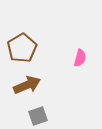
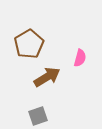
brown pentagon: moved 7 px right, 4 px up
brown arrow: moved 20 px right, 8 px up; rotated 8 degrees counterclockwise
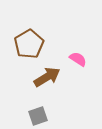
pink semicircle: moved 2 px left, 1 px down; rotated 72 degrees counterclockwise
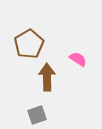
brown arrow: rotated 60 degrees counterclockwise
gray square: moved 1 px left, 1 px up
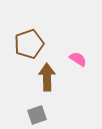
brown pentagon: rotated 12 degrees clockwise
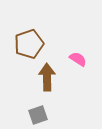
gray square: moved 1 px right
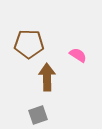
brown pentagon: rotated 20 degrees clockwise
pink semicircle: moved 4 px up
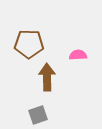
pink semicircle: rotated 36 degrees counterclockwise
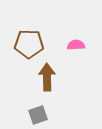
pink semicircle: moved 2 px left, 10 px up
